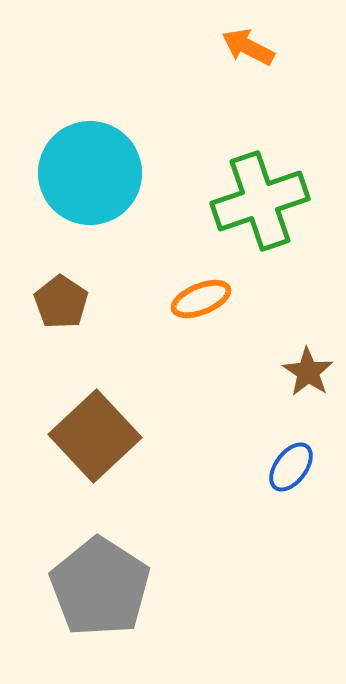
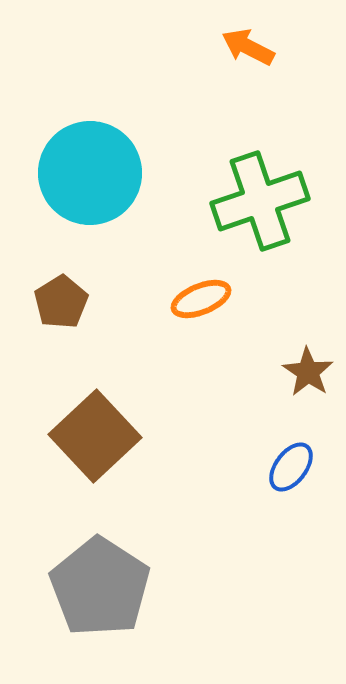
brown pentagon: rotated 6 degrees clockwise
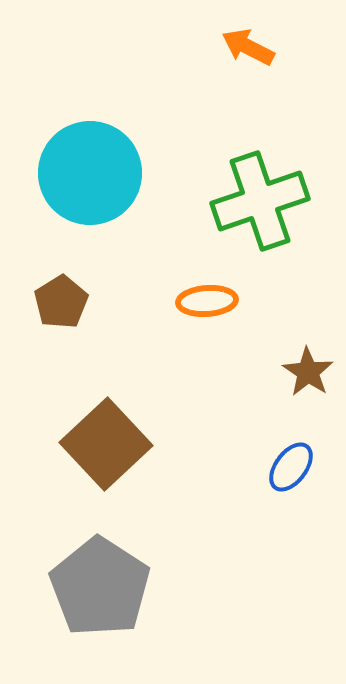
orange ellipse: moved 6 px right, 2 px down; rotated 18 degrees clockwise
brown square: moved 11 px right, 8 px down
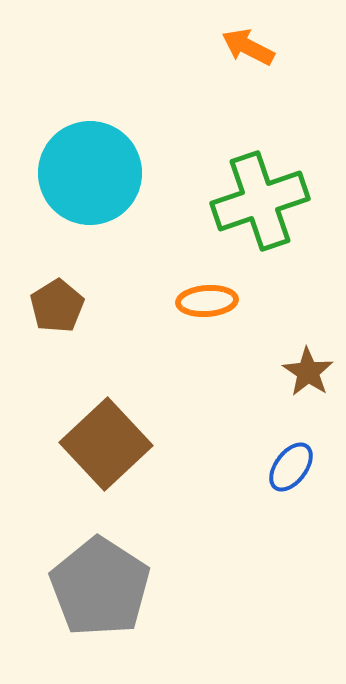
brown pentagon: moved 4 px left, 4 px down
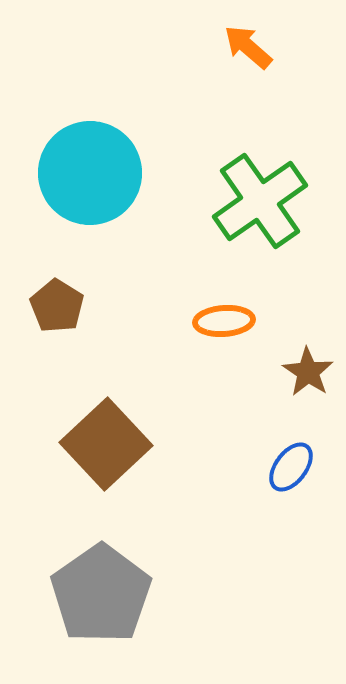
orange arrow: rotated 14 degrees clockwise
green cross: rotated 16 degrees counterclockwise
orange ellipse: moved 17 px right, 20 px down
brown pentagon: rotated 8 degrees counterclockwise
gray pentagon: moved 1 px right, 7 px down; rotated 4 degrees clockwise
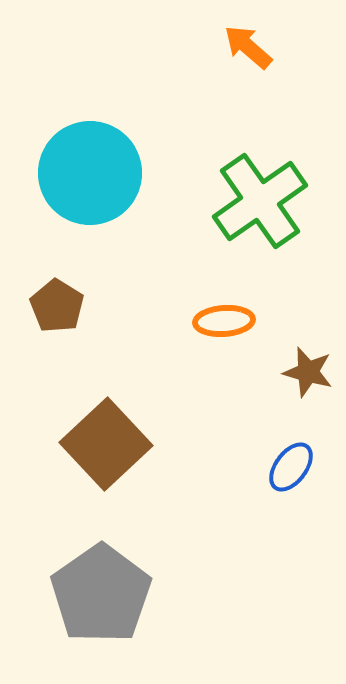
brown star: rotated 18 degrees counterclockwise
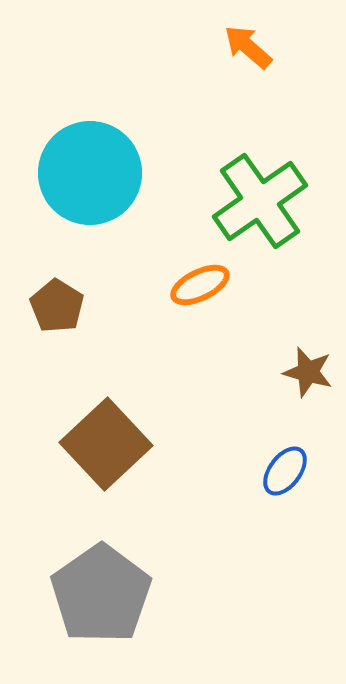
orange ellipse: moved 24 px left, 36 px up; rotated 22 degrees counterclockwise
blue ellipse: moved 6 px left, 4 px down
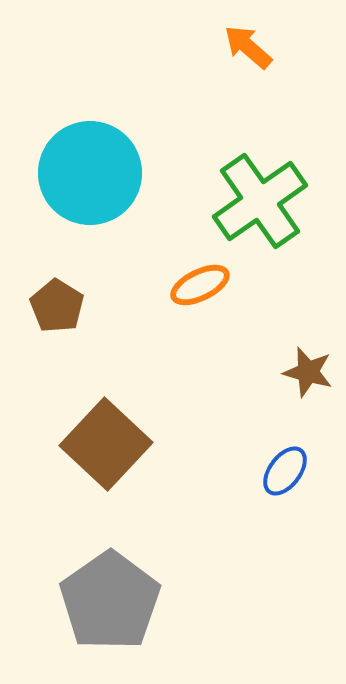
brown square: rotated 4 degrees counterclockwise
gray pentagon: moved 9 px right, 7 px down
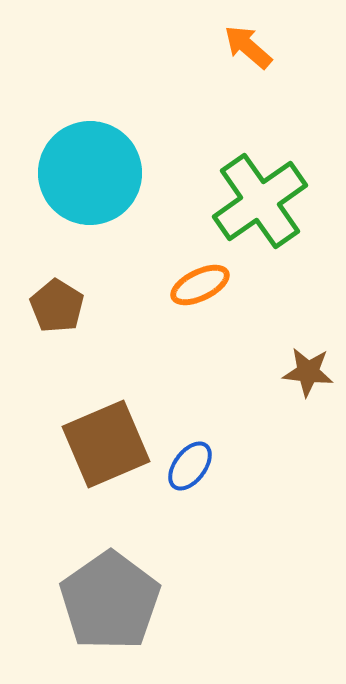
brown star: rotated 9 degrees counterclockwise
brown square: rotated 24 degrees clockwise
blue ellipse: moved 95 px left, 5 px up
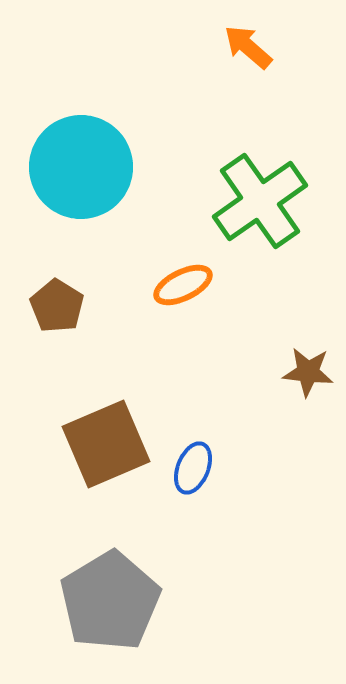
cyan circle: moved 9 px left, 6 px up
orange ellipse: moved 17 px left
blue ellipse: moved 3 px right, 2 px down; rotated 15 degrees counterclockwise
gray pentagon: rotated 4 degrees clockwise
